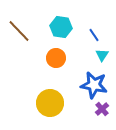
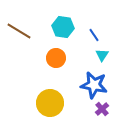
cyan hexagon: moved 2 px right
brown line: rotated 15 degrees counterclockwise
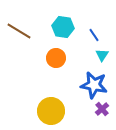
yellow circle: moved 1 px right, 8 px down
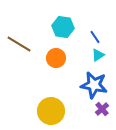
brown line: moved 13 px down
blue line: moved 1 px right, 2 px down
cyan triangle: moved 4 px left; rotated 24 degrees clockwise
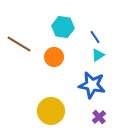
orange circle: moved 2 px left, 1 px up
blue star: moved 2 px left
purple cross: moved 3 px left, 8 px down
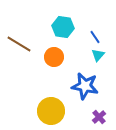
cyan triangle: rotated 16 degrees counterclockwise
blue star: moved 7 px left, 1 px down
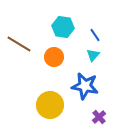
blue line: moved 2 px up
cyan triangle: moved 5 px left
yellow circle: moved 1 px left, 6 px up
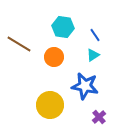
cyan triangle: rotated 16 degrees clockwise
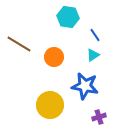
cyan hexagon: moved 5 px right, 10 px up
purple cross: rotated 24 degrees clockwise
